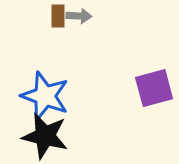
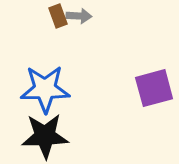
brown rectangle: rotated 20 degrees counterclockwise
blue star: moved 7 px up; rotated 21 degrees counterclockwise
black star: rotated 15 degrees counterclockwise
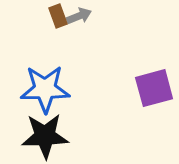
gray arrow: rotated 25 degrees counterclockwise
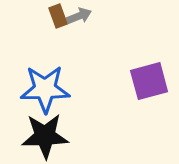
purple square: moved 5 px left, 7 px up
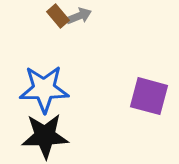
brown rectangle: rotated 20 degrees counterclockwise
purple square: moved 15 px down; rotated 30 degrees clockwise
blue star: moved 1 px left
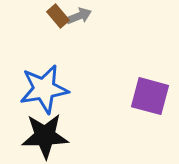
blue star: rotated 9 degrees counterclockwise
purple square: moved 1 px right
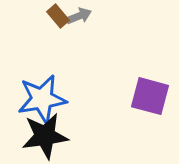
blue star: moved 2 px left, 10 px down
black star: rotated 6 degrees counterclockwise
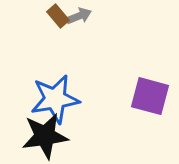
blue star: moved 13 px right
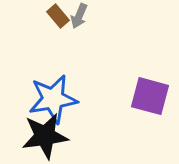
gray arrow: rotated 135 degrees clockwise
blue star: moved 2 px left
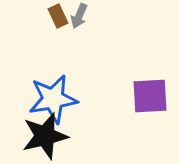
brown rectangle: rotated 15 degrees clockwise
purple square: rotated 18 degrees counterclockwise
black star: rotated 6 degrees counterclockwise
